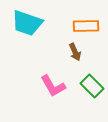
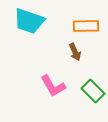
cyan trapezoid: moved 2 px right, 2 px up
green rectangle: moved 1 px right, 5 px down
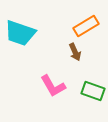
cyan trapezoid: moved 9 px left, 12 px down
orange rectangle: rotated 30 degrees counterclockwise
green rectangle: rotated 25 degrees counterclockwise
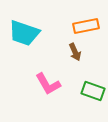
orange rectangle: rotated 20 degrees clockwise
cyan trapezoid: moved 4 px right
pink L-shape: moved 5 px left, 2 px up
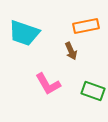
brown arrow: moved 4 px left, 1 px up
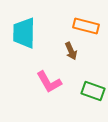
orange rectangle: rotated 25 degrees clockwise
cyan trapezoid: rotated 72 degrees clockwise
pink L-shape: moved 1 px right, 2 px up
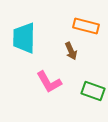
cyan trapezoid: moved 5 px down
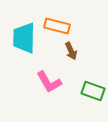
orange rectangle: moved 29 px left
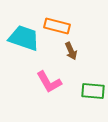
cyan trapezoid: rotated 108 degrees clockwise
green rectangle: rotated 15 degrees counterclockwise
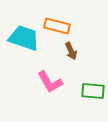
pink L-shape: moved 1 px right
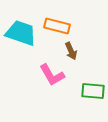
cyan trapezoid: moved 3 px left, 5 px up
pink L-shape: moved 2 px right, 7 px up
